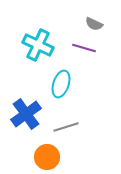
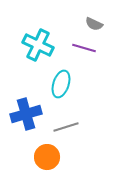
blue cross: rotated 20 degrees clockwise
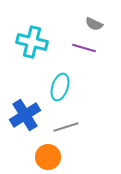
cyan cross: moved 6 px left, 3 px up; rotated 12 degrees counterclockwise
cyan ellipse: moved 1 px left, 3 px down
blue cross: moved 1 px left, 1 px down; rotated 16 degrees counterclockwise
orange circle: moved 1 px right
